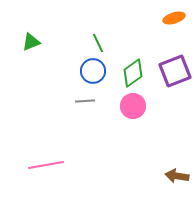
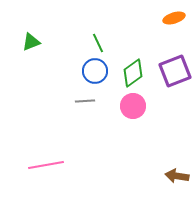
blue circle: moved 2 px right
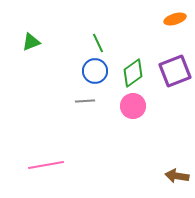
orange ellipse: moved 1 px right, 1 px down
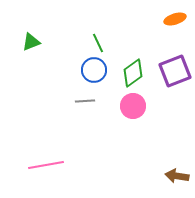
blue circle: moved 1 px left, 1 px up
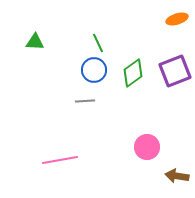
orange ellipse: moved 2 px right
green triangle: moved 4 px right; rotated 24 degrees clockwise
pink circle: moved 14 px right, 41 px down
pink line: moved 14 px right, 5 px up
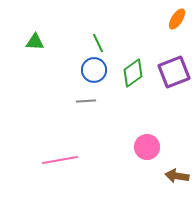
orange ellipse: rotated 40 degrees counterclockwise
purple square: moved 1 px left, 1 px down
gray line: moved 1 px right
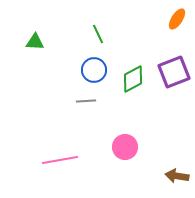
green line: moved 9 px up
green diamond: moved 6 px down; rotated 8 degrees clockwise
pink circle: moved 22 px left
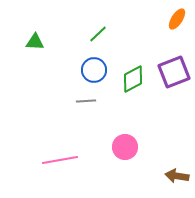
green line: rotated 72 degrees clockwise
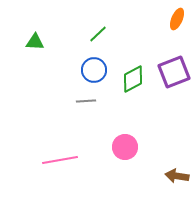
orange ellipse: rotated 10 degrees counterclockwise
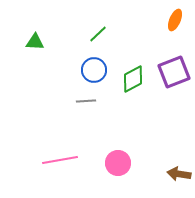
orange ellipse: moved 2 px left, 1 px down
pink circle: moved 7 px left, 16 px down
brown arrow: moved 2 px right, 2 px up
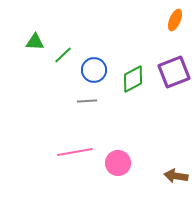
green line: moved 35 px left, 21 px down
gray line: moved 1 px right
pink line: moved 15 px right, 8 px up
brown arrow: moved 3 px left, 2 px down
